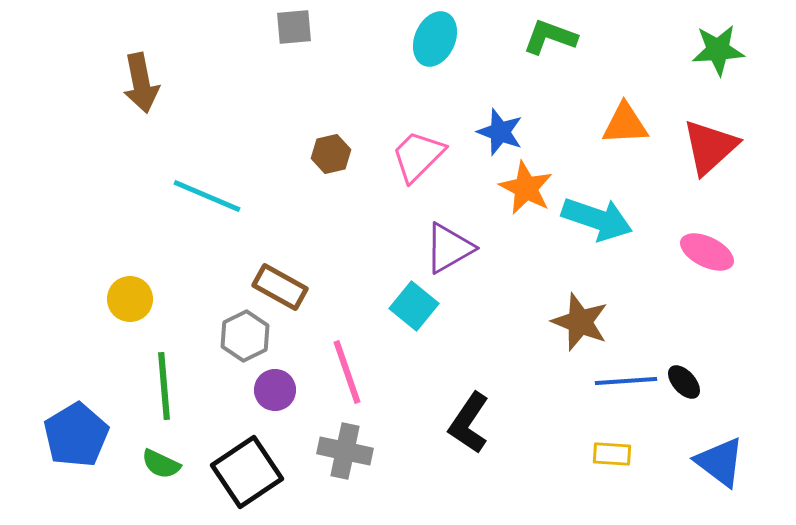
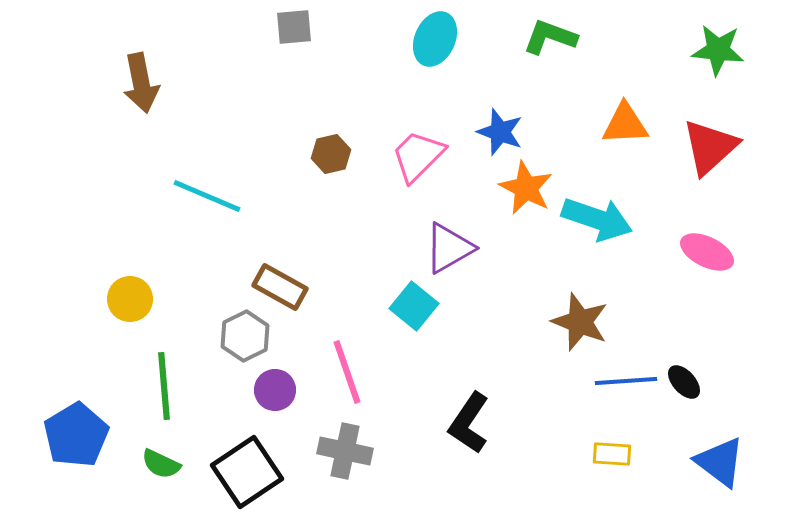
green star: rotated 10 degrees clockwise
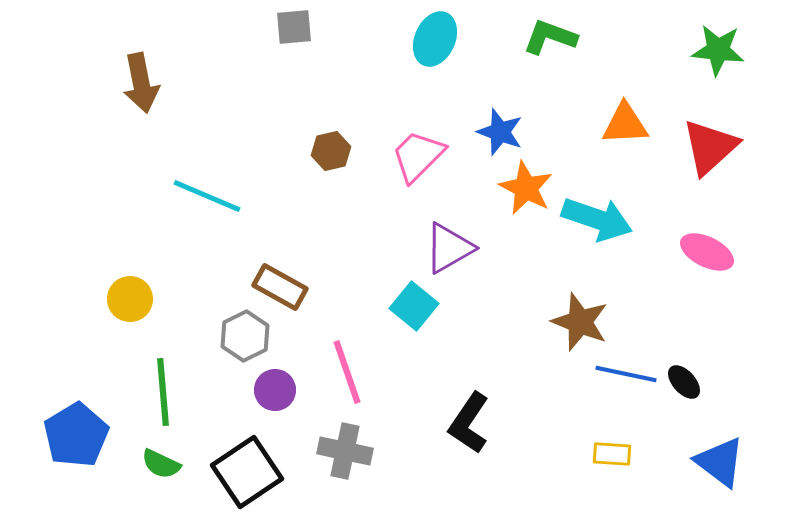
brown hexagon: moved 3 px up
blue line: moved 7 px up; rotated 16 degrees clockwise
green line: moved 1 px left, 6 px down
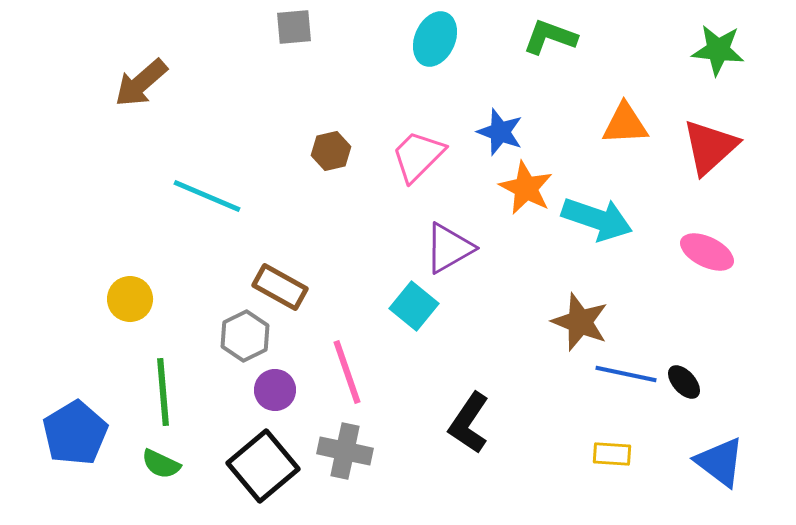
brown arrow: rotated 60 degrees clockwise
blue pentagon: moved 1 px left, 2 px up
black square: moved 16 px right, 6 px up; rotated 6 degrees counterclockwise
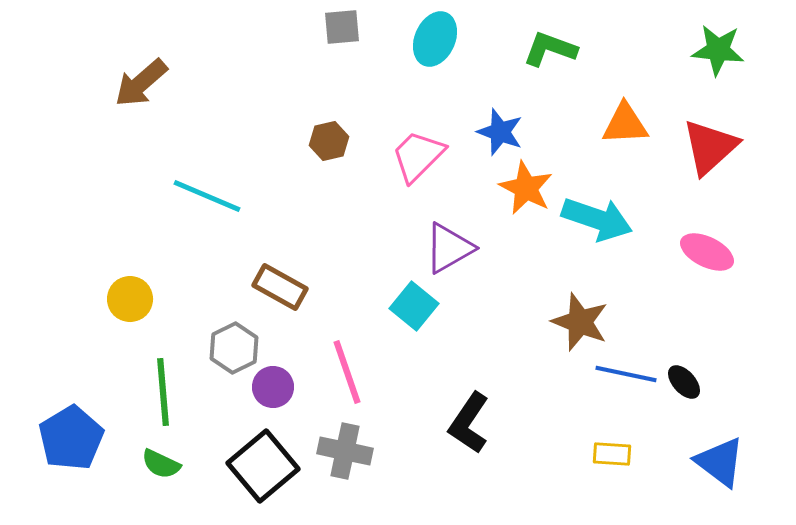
gray square: moved 48 px right
green L-shape: moved 12 px down
brown hexagon: moved 2 px left, 10 px up
gray hexagon: moved 11 px left, 12 px down
purple circle: moved 2 px left, 3 px up
blue pentagon: moved 4 px left, 5 px down
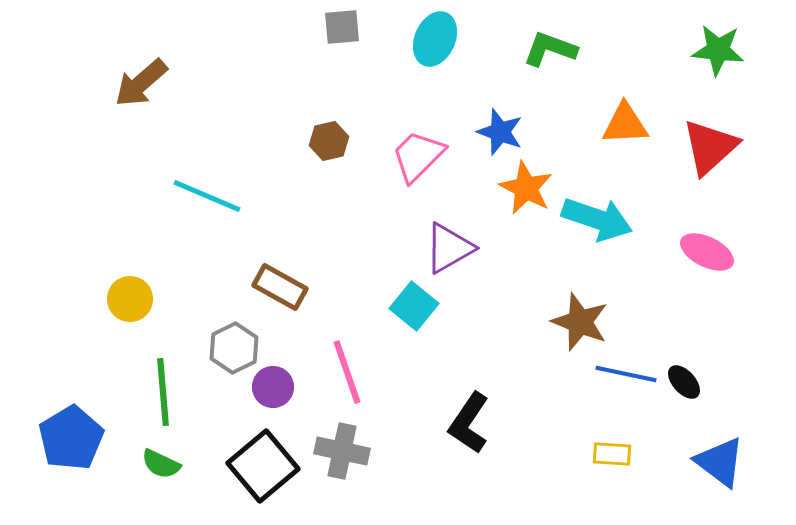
gray cross: moved 3 px left
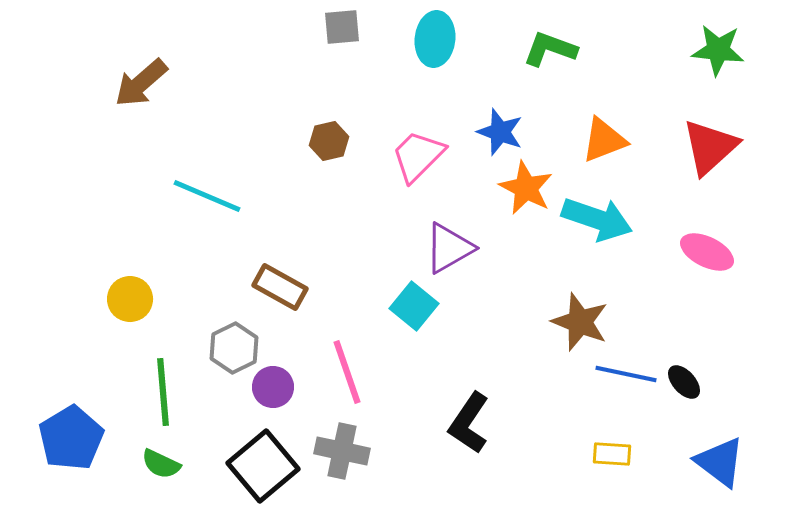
cyan ellipse: rotated 18 degrees counterclockwise
orange triangle: moved 21 px left, 16 px down; rotated 18 degrees counterclockwise
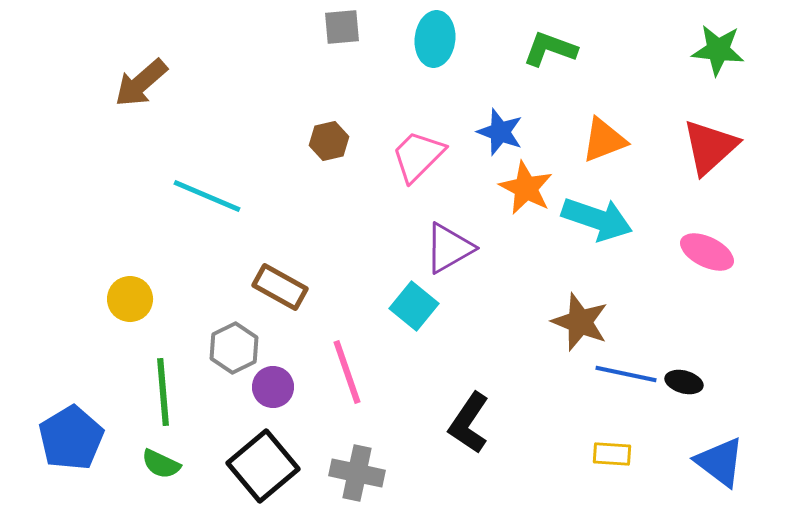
black ellipse: rotated 33 degrees counterclockwise
gray cross: moved 15 px right, 22 px down
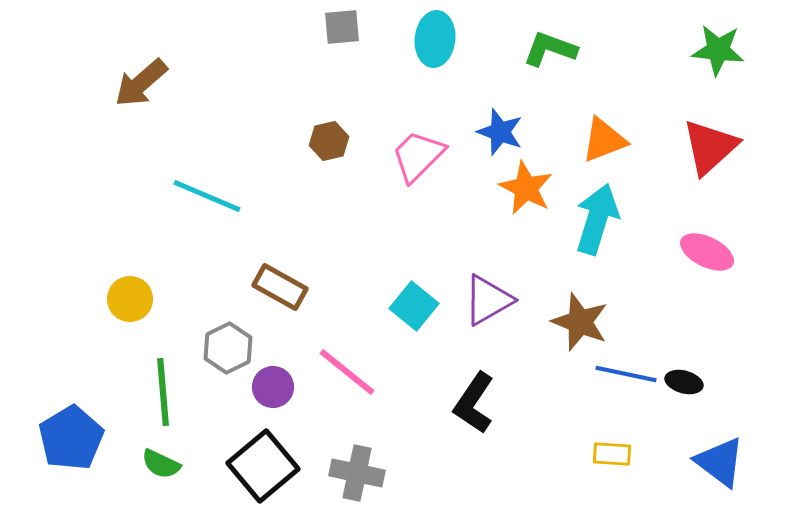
cyan arrow: rotated 92 degrees counterclockwise
purple triangle: moved 39 px right, 52 px down
gray hexagon: moved 6 px left
pink line: rotated 32 degrees counterclockwise
black L-shape: moved 5 px right, 20 px up
